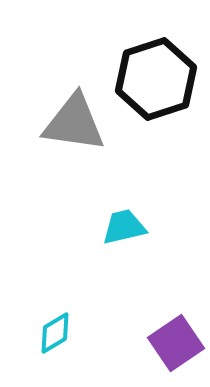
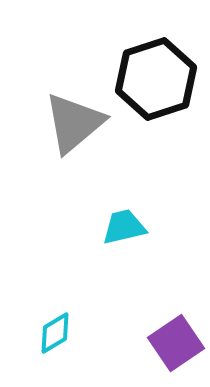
gray triangle: rotated 48 degrees counterclockwise
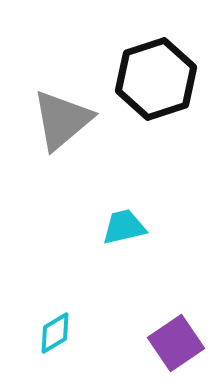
gray triangle: moved 12 px left, 3 px up
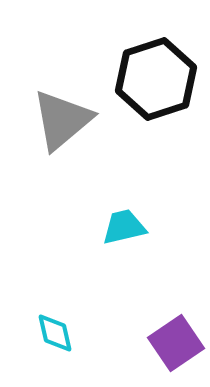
cyan diamond: rotated 72 degrees counterclockwise
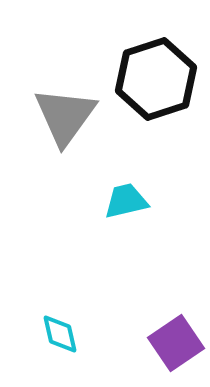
gray triangle: moved 3 px right, 4 px up; rotated 14 degrees counterclockwise
cyan trapezoid: moved 2 px right, 26 px up
cyan diamond: moved 5 px right, 1 px down
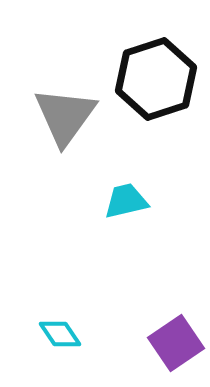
cyan diamond: rotated 21 degrees counterclockwise
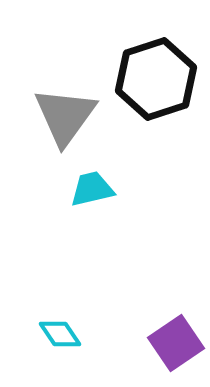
cyan trapezoid: moved 34 px left, 12 px up
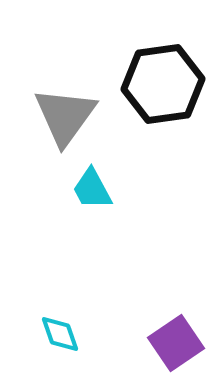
black hexagon: moved 7 px right, 5 px down; rotated 10 degrees clockwise
cyan trapezoid: rotated 105 degrees counterclockwise
cyan diamond: rotated 15 degrees clockwise
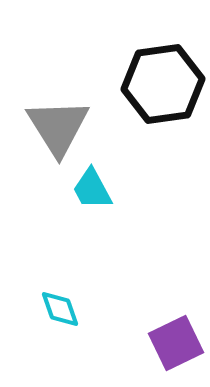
gray triangle: moved 7 px left, 11 px down; rotated 8 degrees counterclockwise
cyan diamond: moved 25 px up
purple square: rotated 8 degrees clockwise
